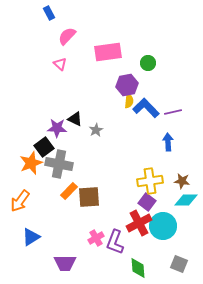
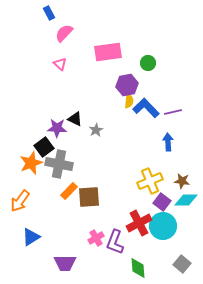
pink semicircle: moved 3 px left, 3 px up
yellow cross: rotated 15 degrees counterclockwise
purple square: moved 15 px right
gray square: moved 3 px right; rotated 18 degrees clockwise
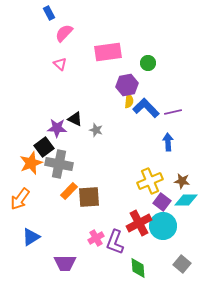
gray star: rotated 24 degrees counterclockwise
orange arrow: moved 2 px up
